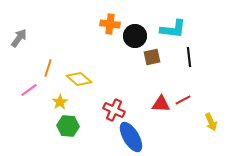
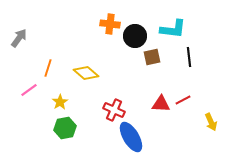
yellow diamond: moved 7 px right, 6 px up
green hexagon: moved 3 px left, 2 px down; rotated 15 degrees counterclockwise
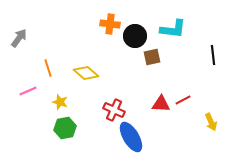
black line: moved 24 px right, 2 px up
orange line: rotated 36 degrees counterclockwise
pink line: moved 1 px left, 1 px down; rotated 12 degrees clockwise
yellow star: rotated 21 degrees counterclockwise
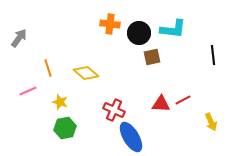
black circle: moved 4 px right, 3 px up
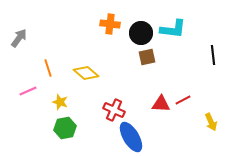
black circle: moved 2 px right
brown square: moved 5 px left
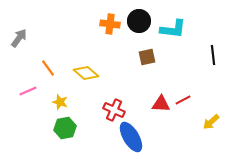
black circle: moved 2 px left, 12 px up
orange line: rotated 18 degrees counterclockwise
yellow arrow: rotated 72 degrees clockwise
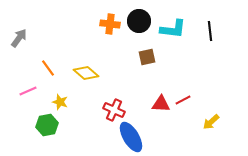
black line: moved 3 px left, 24 px up
green hexagon: moved 18 px left, 3 px up
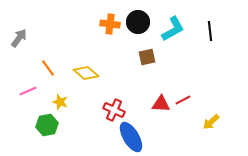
black circle: moved 1 px left, 1 px down
cyan L-shape: rotated 36 degrees counterclockwise
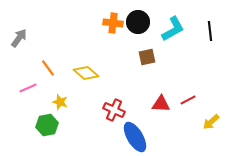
orange cross: moved 3 px right, 1 px up
pink line: moved 3 px up
red line: moved 5 px right
blue ellipse: moved 4 px right
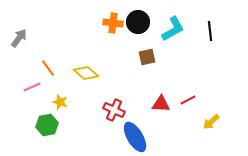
pink line: moved 4 px right, 1 px up
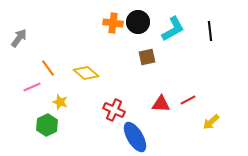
green hexagon: rotated 15 degrees counterclockwise
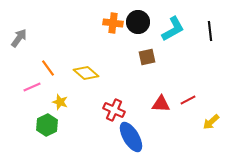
blue ellipse: moved 4 px left
